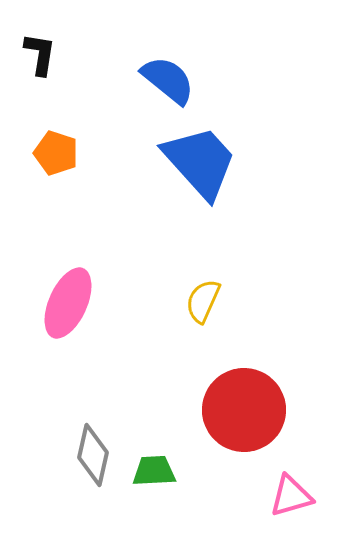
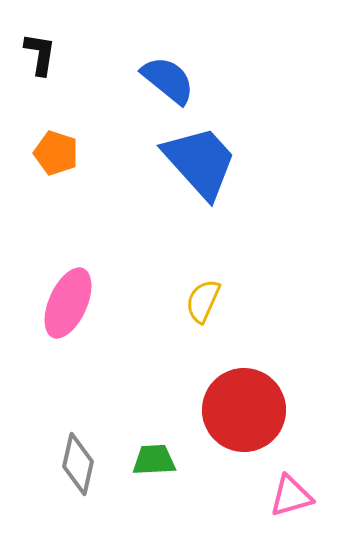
gray diamond: moved 15 px left, 9 px down
green trapezoid: moved 11 px up
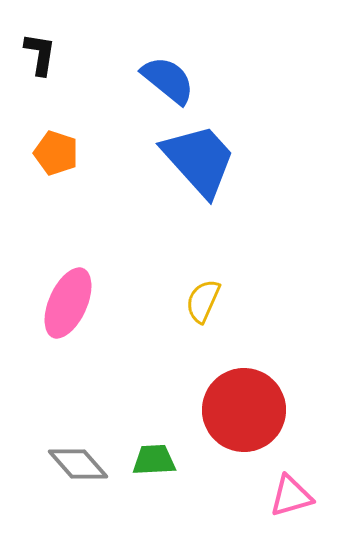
blue trapezoid: moved 1 px left, 2 px up
gray diamond: rotated 54 degrees counterclockwise
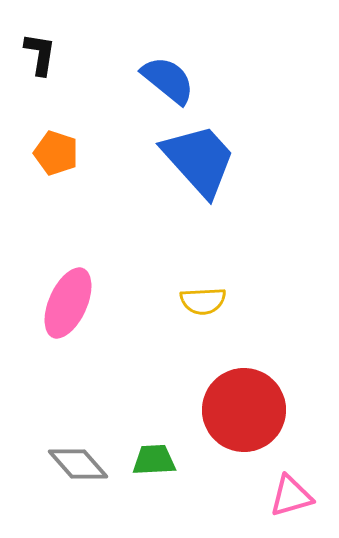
yellow semicircle: rotated 117 degrees counterclockwise
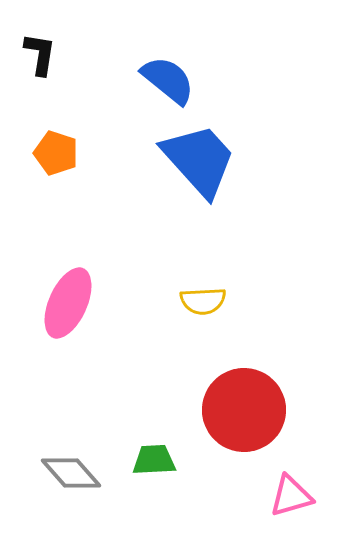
gray diamond: moved 7 px left, 9 px down
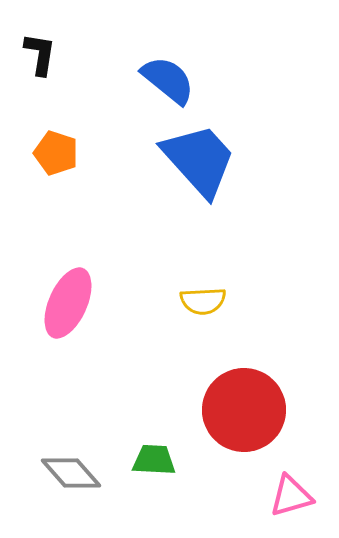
green trapezoid: rotated 6 degrees clockwise
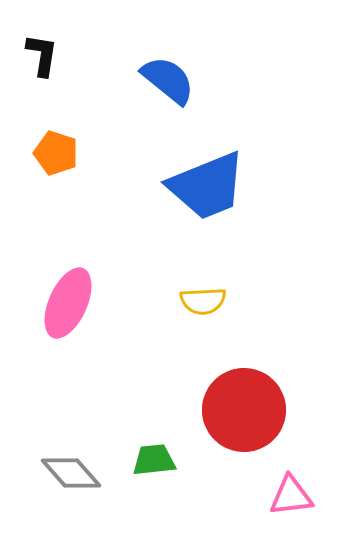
black L-shape: moved 2 px right, 1 px down
blue trapezoid: moved 8 px right, 26 px down; rotated 110 degrees clockwise
green trapezoid: rotated 9 degrees counterclockwise
pink triangle: rotated 9 degrees clockwise
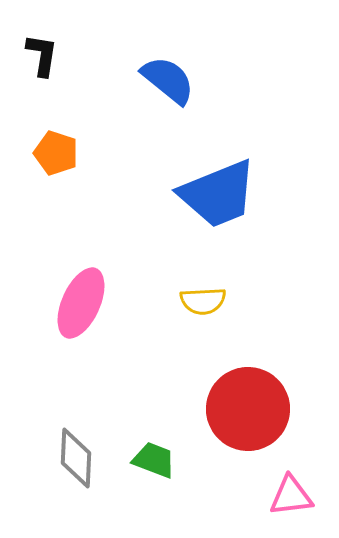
blue trapezoid: moved 11 px right, 8 px down
pink ellipse: moved 13 px right
red circle: moved 4 px right, 1 px up
green trapezoid: rotated 27 degrees clockwise
gray diamond: moved 5 px right, 15 px up; rotated 44 degrees clockwise
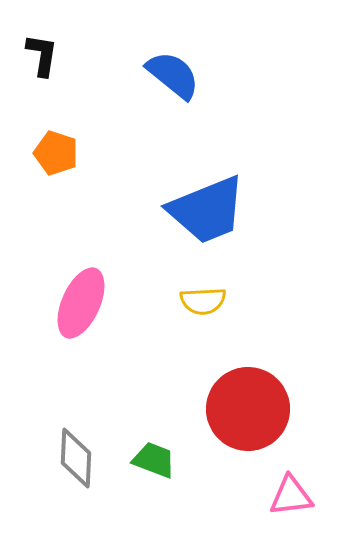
blue semicircle: moved 5 px right, 5 px up
blue trapezoid: moved 11 px left, 16 px down
